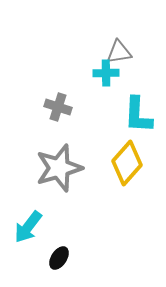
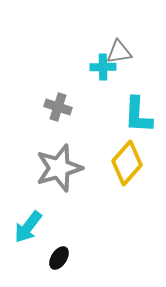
cyan cross: moved 3 px left, 6 px up
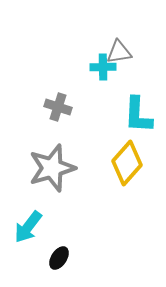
gray star: moved 7 px left
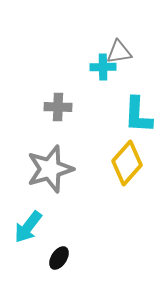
gray cross: rotated 16 degrees counterclockwise
gray star: moved 2 px left, 1 px down
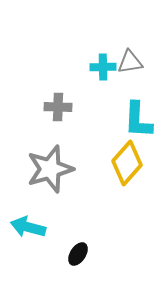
gray triangle: moved 11 px right, 10 px down
cyan L-shape: moved 5 px down
cyan arrow: rotated 68 degrees clockwise
black ellipse: moved 19 px right, 4 px up
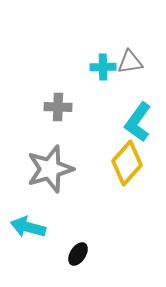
cyan L-shape: moved 2 px down; rotated 33 degrees clockwise
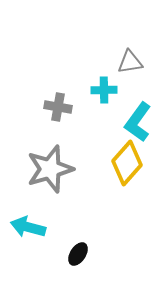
cyan cross: moved 1 px right, 23 px down
gray cross: rotated 8 degrees clockwise
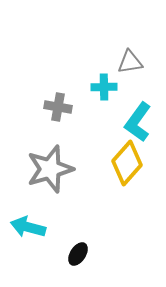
cyan cross: moved 3 px up
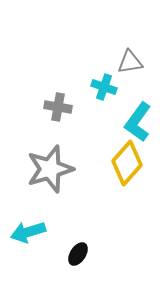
cyan cross: rotated 20 degrees clockwise
cyan arrow: moved 5 px down; rotated 32 degrees counterclockwise
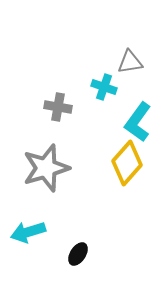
gray star: moved 4 px left, 1 px up
